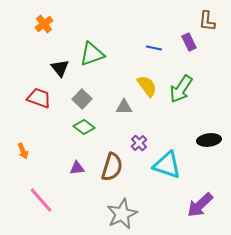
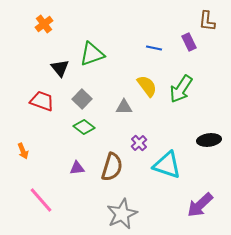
red trapezoid: moved 3 px right, 3 px down
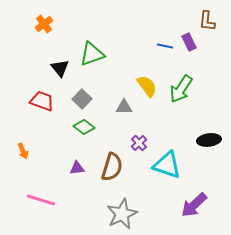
blue line: moved 11 px right, 2 px up
pink line: rotated 32 degrees counterclockwise
purple arrow: moved 6 px left
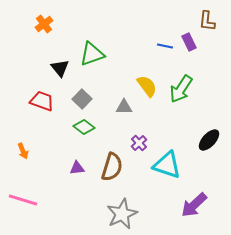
black ellipse: rotated 40 degrees counterclockwise
pink line: moved 18 px left
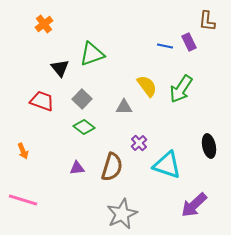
black ellipse: moved 6 px down; rotated 55 degrees counterclockwise
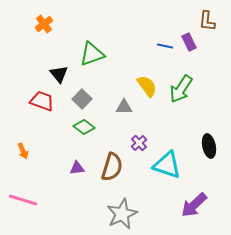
black triangle: moved 1 px left, 6 px down
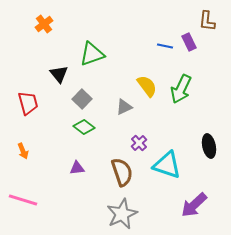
green arrow: rotated 8 degrees counterclockwise
red trapezoid: moved 14 px left, 2 px down; rotated 55 degrees clockwise
gray triangle: rotated 24 degrees counterclockwise
brown semicircle: moved 10 px right, 5 px down; rotated 36 degrees counterclockwise
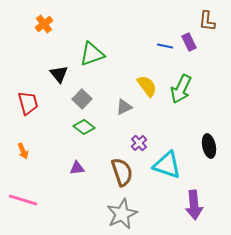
purple arrow: rotated 52 degrees counterclockwise
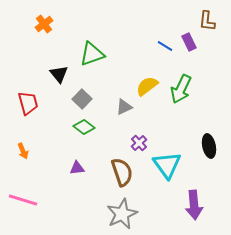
blue line: rotated 21 degrees clockwise
yellow semicircle: rotated 90 degrees counterclockwise
cyan triangle: rotated 36 degrees clockwise
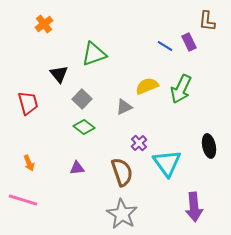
green triangle: moved 2 px right
yellow semicircle: rotated 15 degrees clockwise
orange arrow: moved 6 px right, 12 px down
cyan triangle: moved 2 px up
purple arrow: moved 2 px down
gray star: rotated 16 degrees counterclockwise
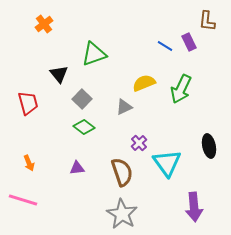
yellow semicircle: moved 3 px left, 3 px up
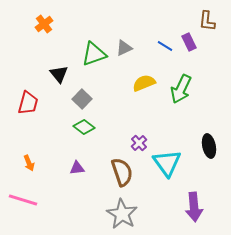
red trapezoid: rotated 30 degrees clockwise
gray triangle: moved 59 px up
